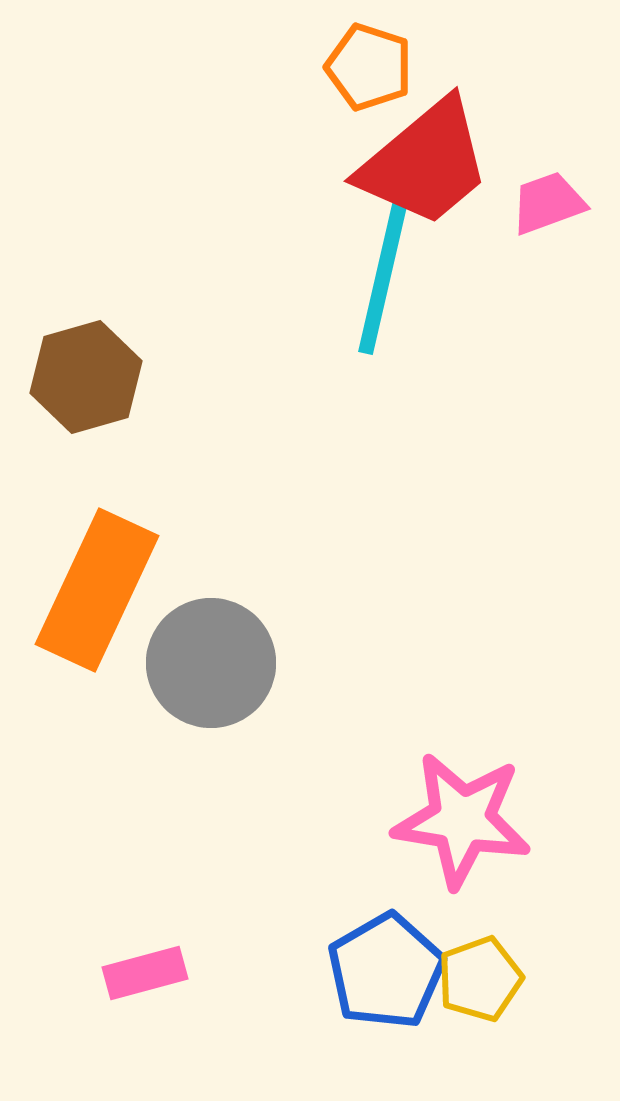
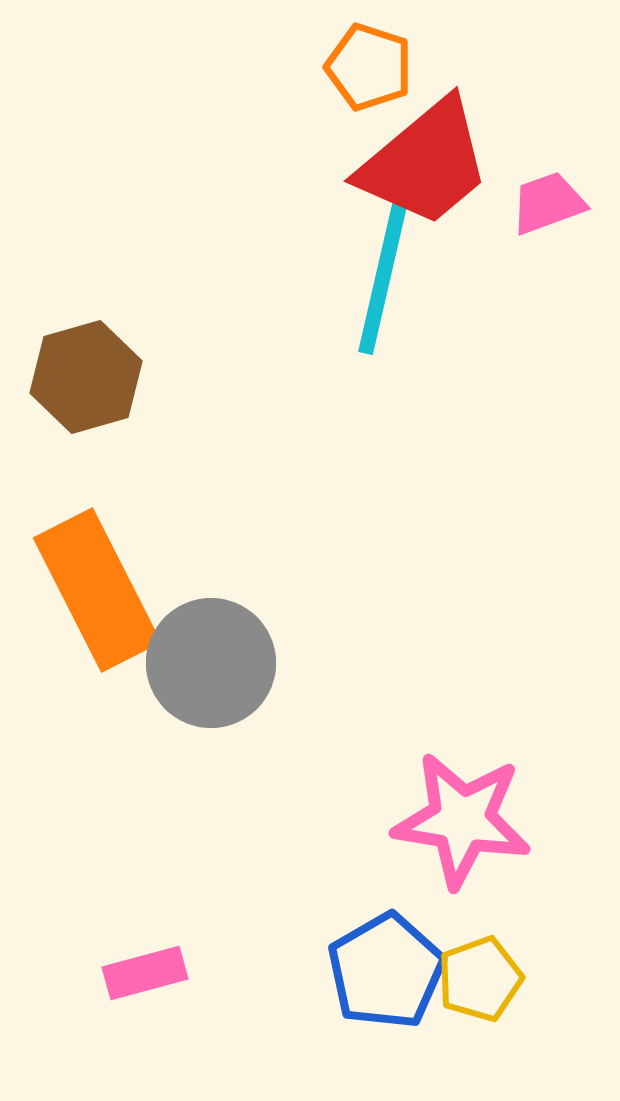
orange rectangle: rotated 52 degrees counterclockwise
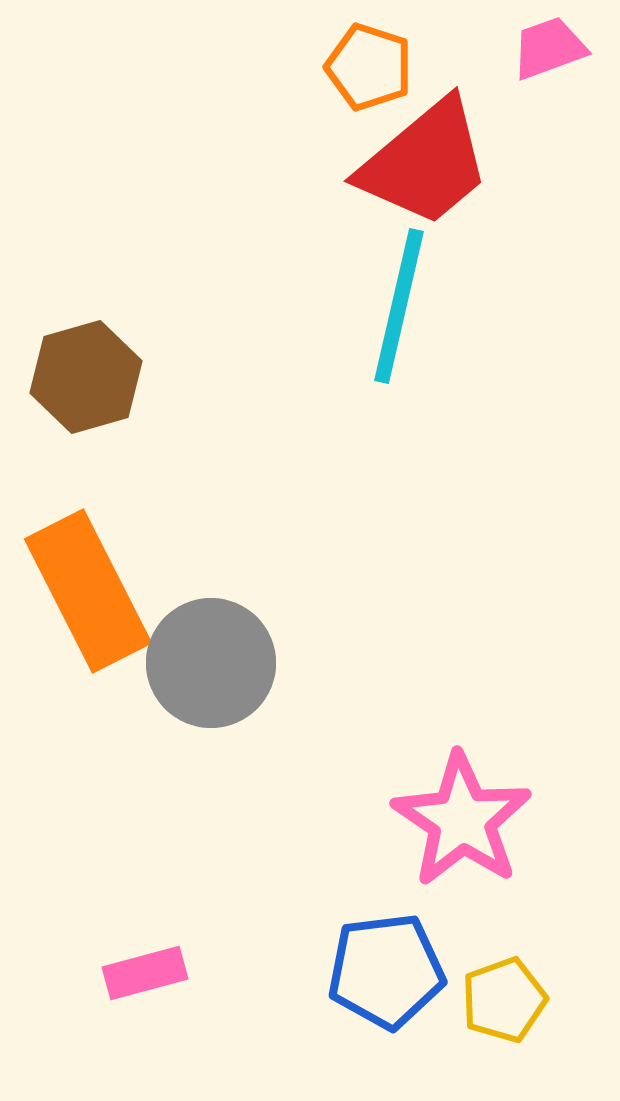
pink trapezoid: moved 1 px right, 155 px up
cyan line: moved 16 px right, 29 px down
orange rectangle: moved 9 px left, 1 px down
pink star: rotated 25 degrees clockwise
blue pentagon: rotated 23 degrees clockwise
yellow pentagon: moved 24 px right, 21 px down
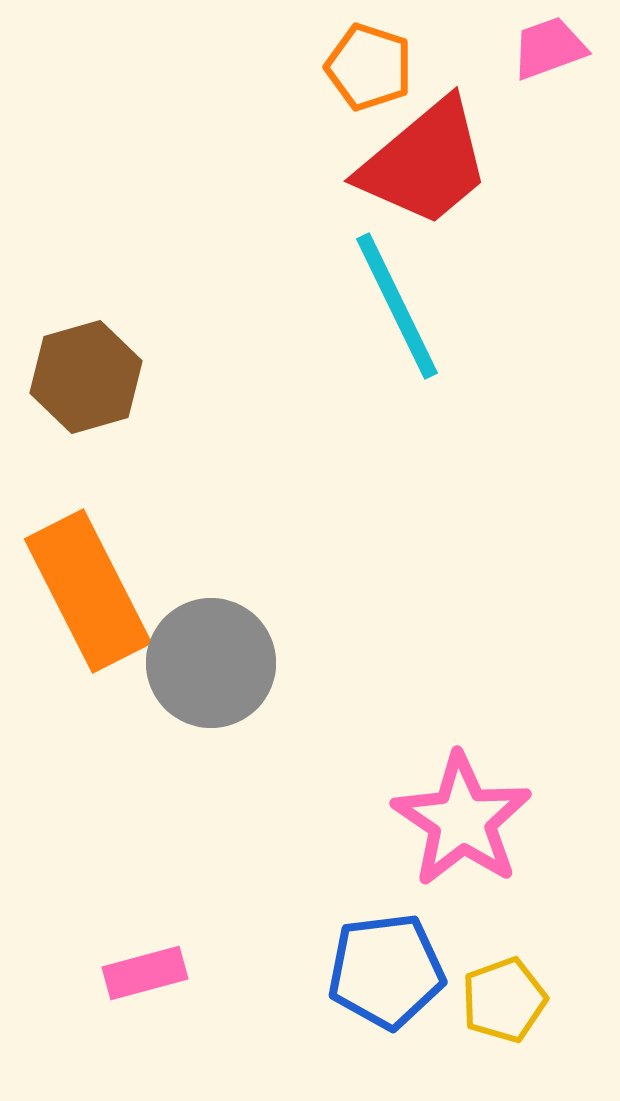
cyan line: moved 2 px left; rotated 39 degrees counterclockwise
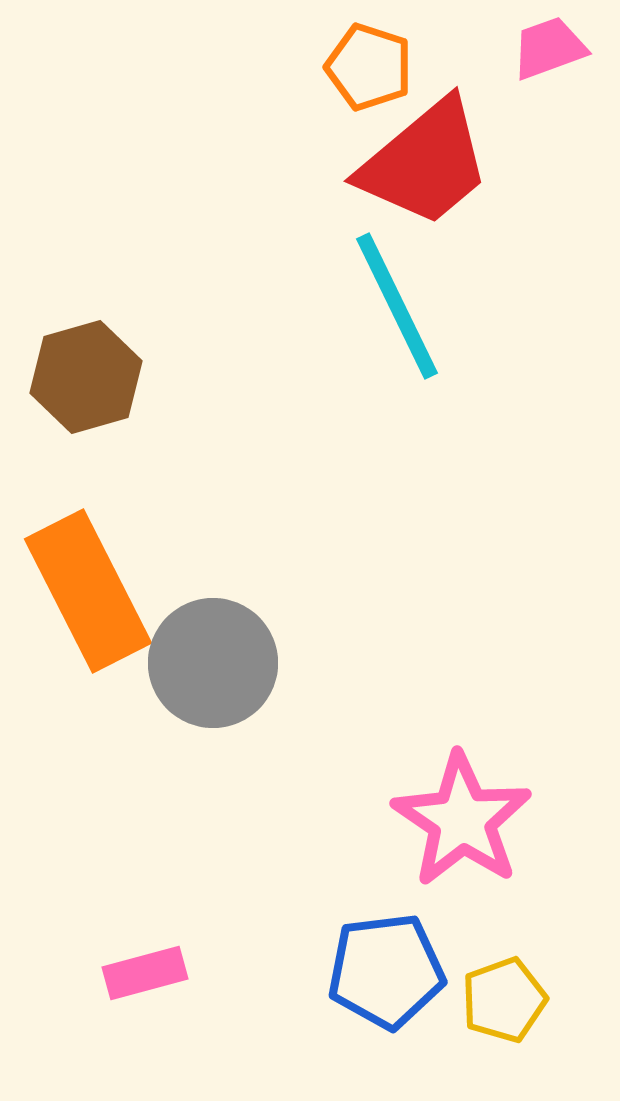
gray circle: moved 2 px right
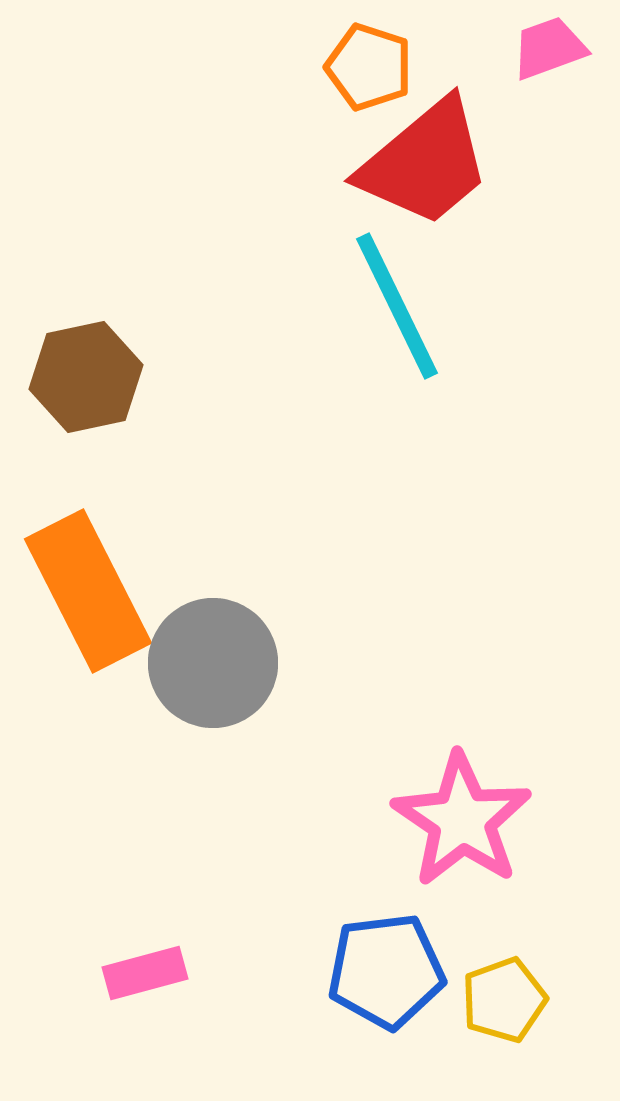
brown hexagon: rotated 4 degrees clockwise
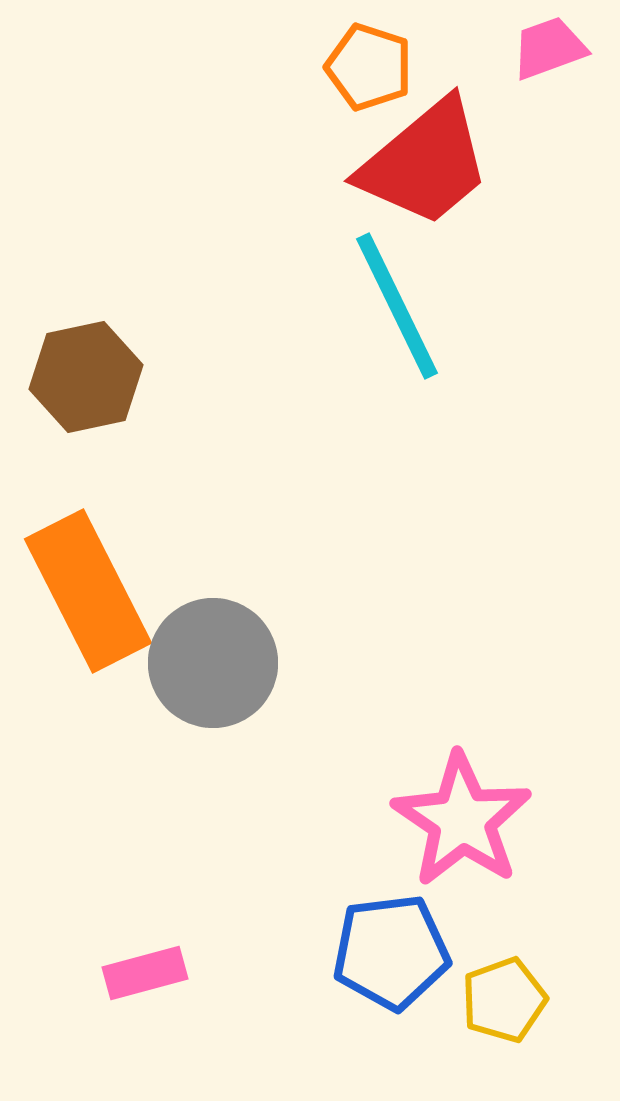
blue pentagon: moved 5 px right, 19 px up
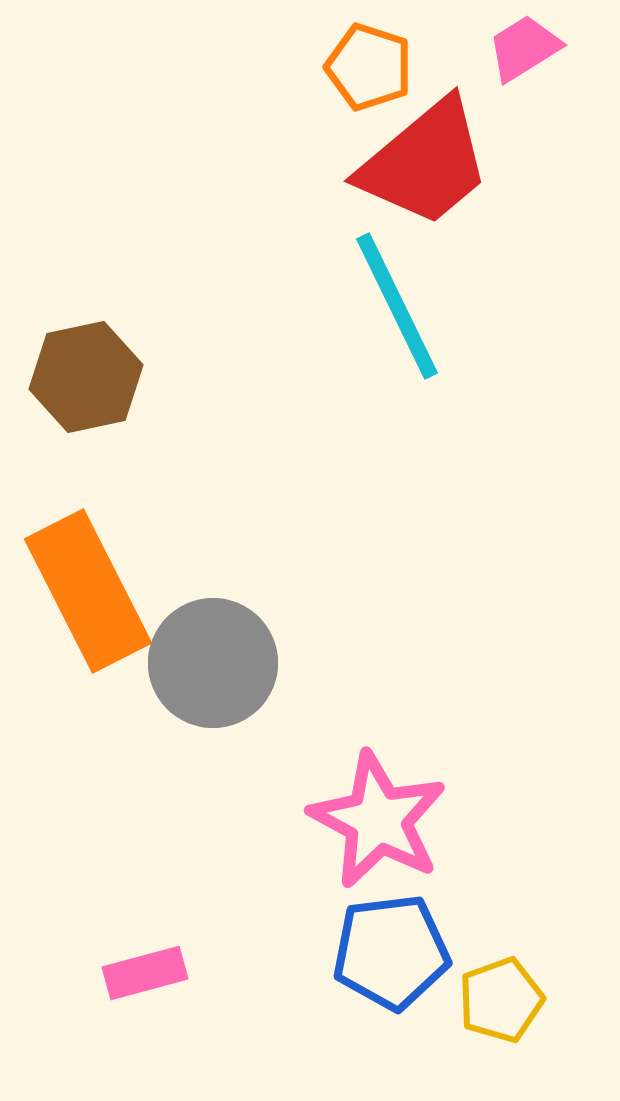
pink trapezoid: moved 25 px left; rotated 12 degrees counterclockwise
pink star: moved 84 px left; rotated 6 degrees counterclockwise
yellow pentagon: moved 3 px left
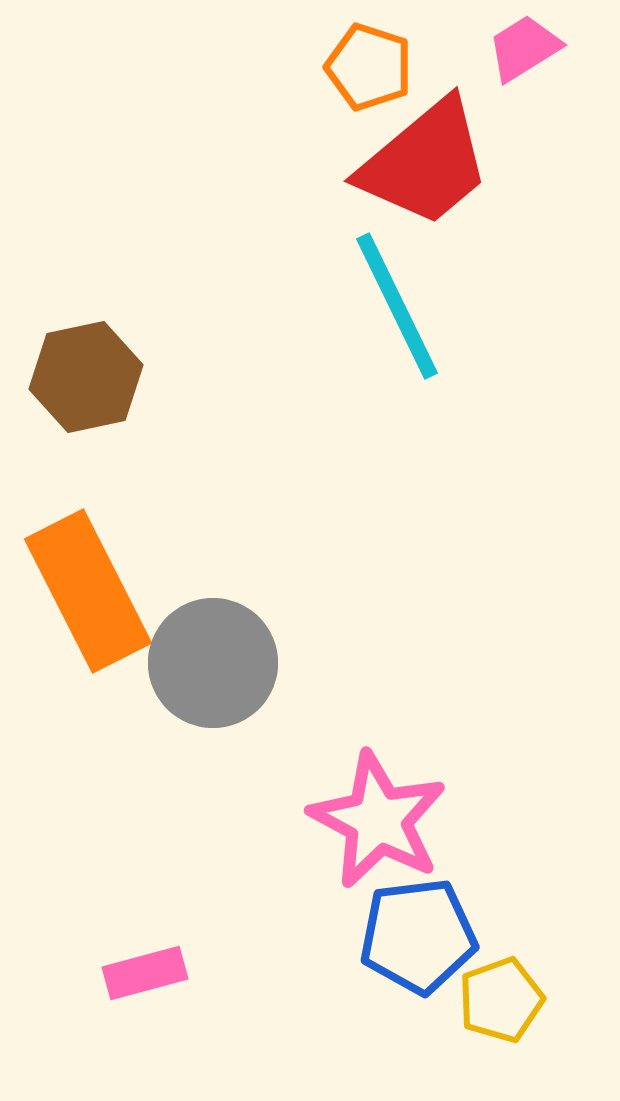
blue pentagon: moved 27 px right, 16 px up
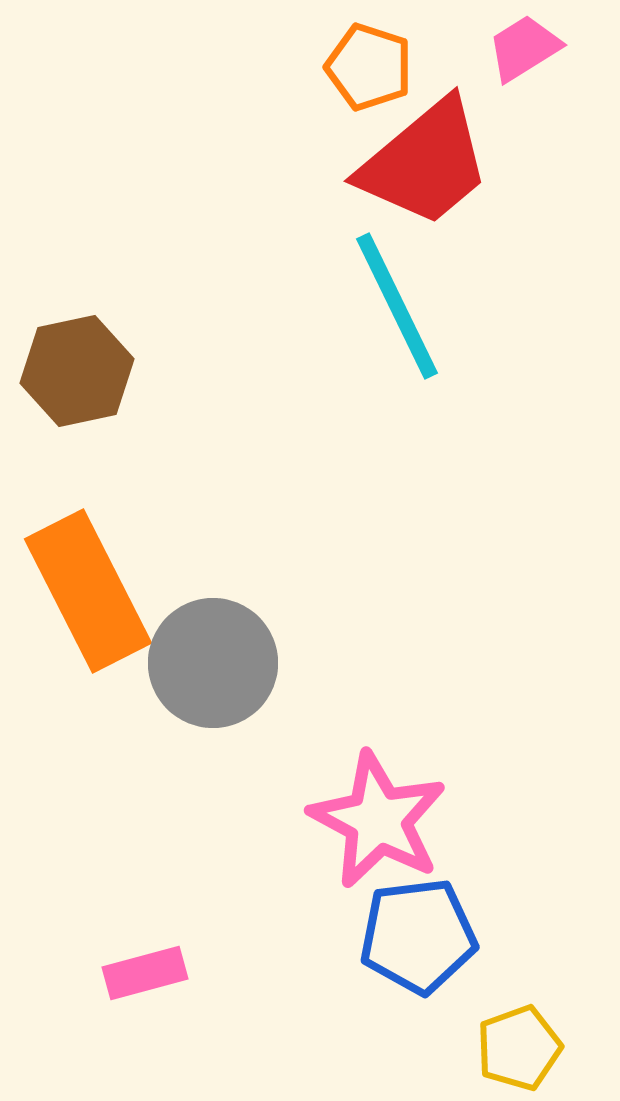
brown hexagon: moved 9 px left, 6 px up
yellow pentagon: moved 18 px right, 48 px down
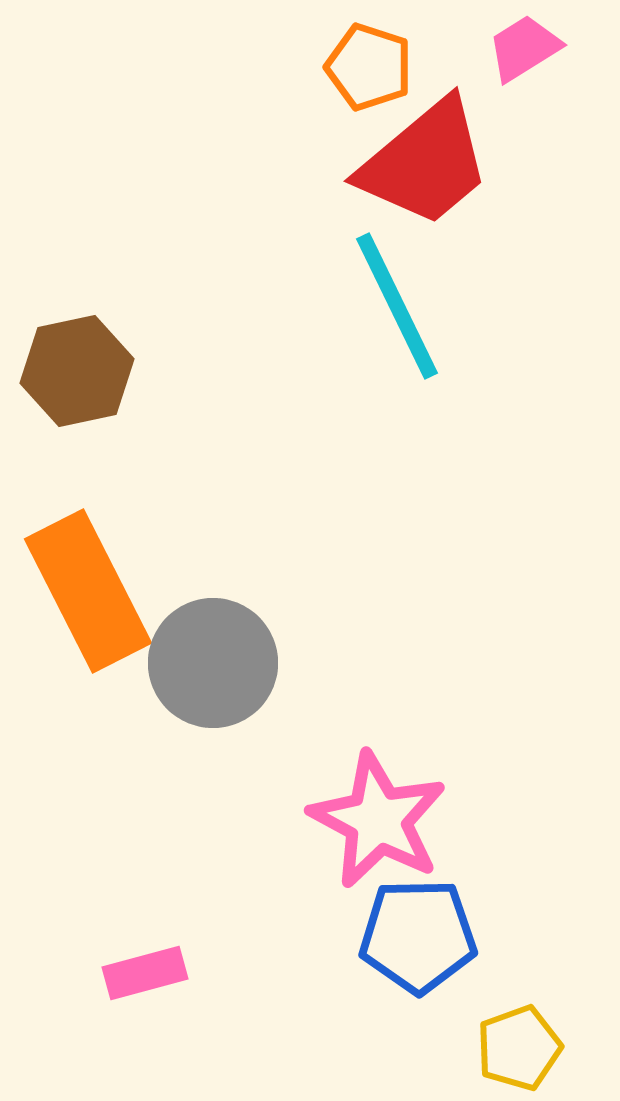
blue pentagon: rotated 6 degrees clockwise
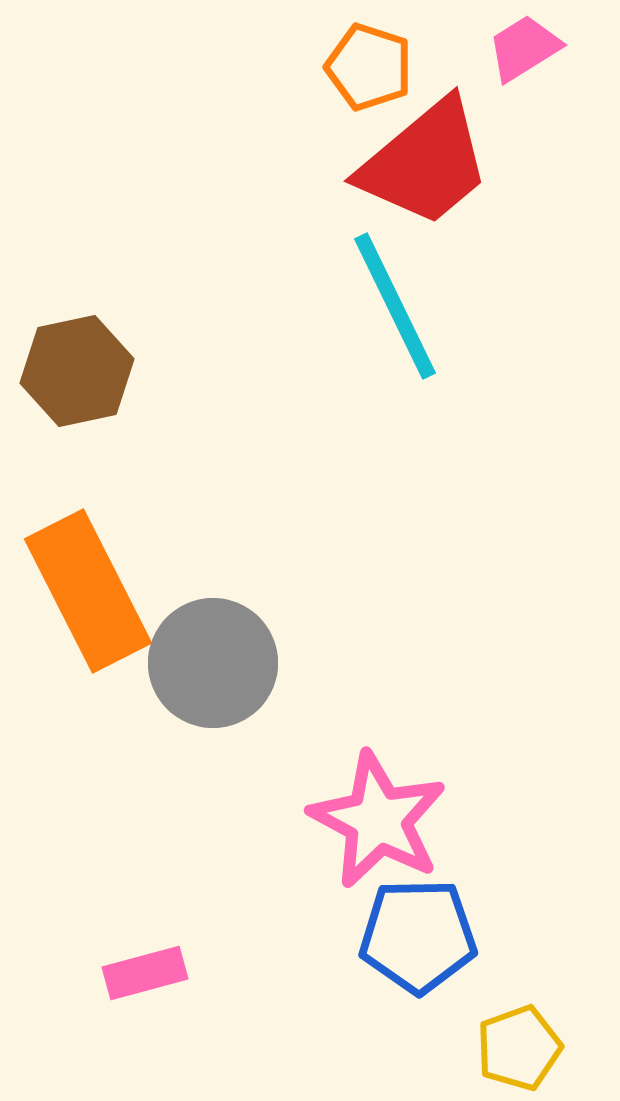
cyan line: moved 2 px left
